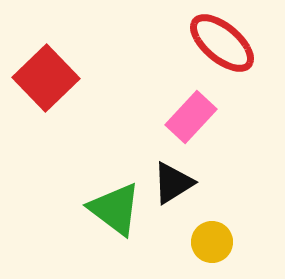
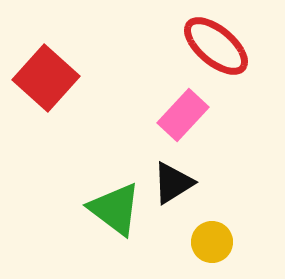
red ellipse: moved 6 px left, 3 px down
red square: rotated 4 degrees counterclockwise
pink rectangle: moved 8 px left, 2 px up
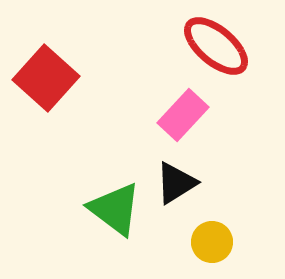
black triangle: moved 3 px right
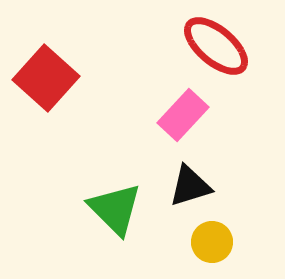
black triangle: moved 14 px right, 3 px down; rotated 15 degrees clockwise
green triangle: rotated 8 degrees clockwise
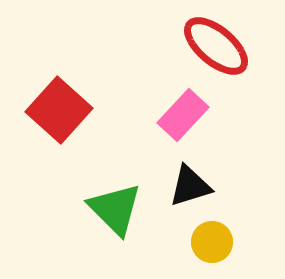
red square: moved 13 px right, 32 px down
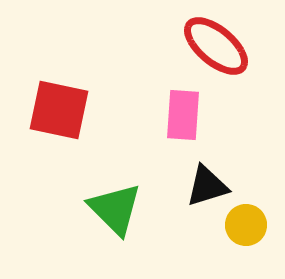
red square: rotated 30 degrees counterclockwise
pink rectangle: rotated 39 degrees counterclockwise
black triangle: moved 17 px right
yellow circle: moved 34 px right, 17 px up
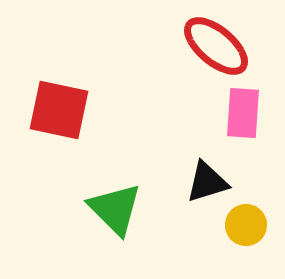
pink rectangle: moved 60 px right, 2 px up
black triangle: moved 4 px up
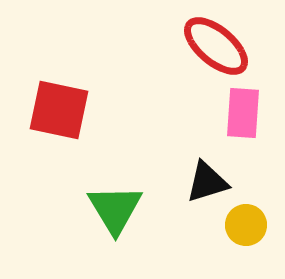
green triangle: rotated 14 degrees clockwise
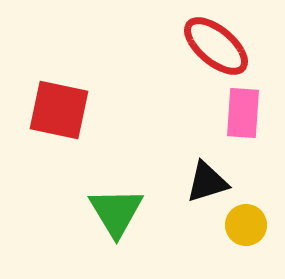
green triangle: moved 1 px right, 3 px down
